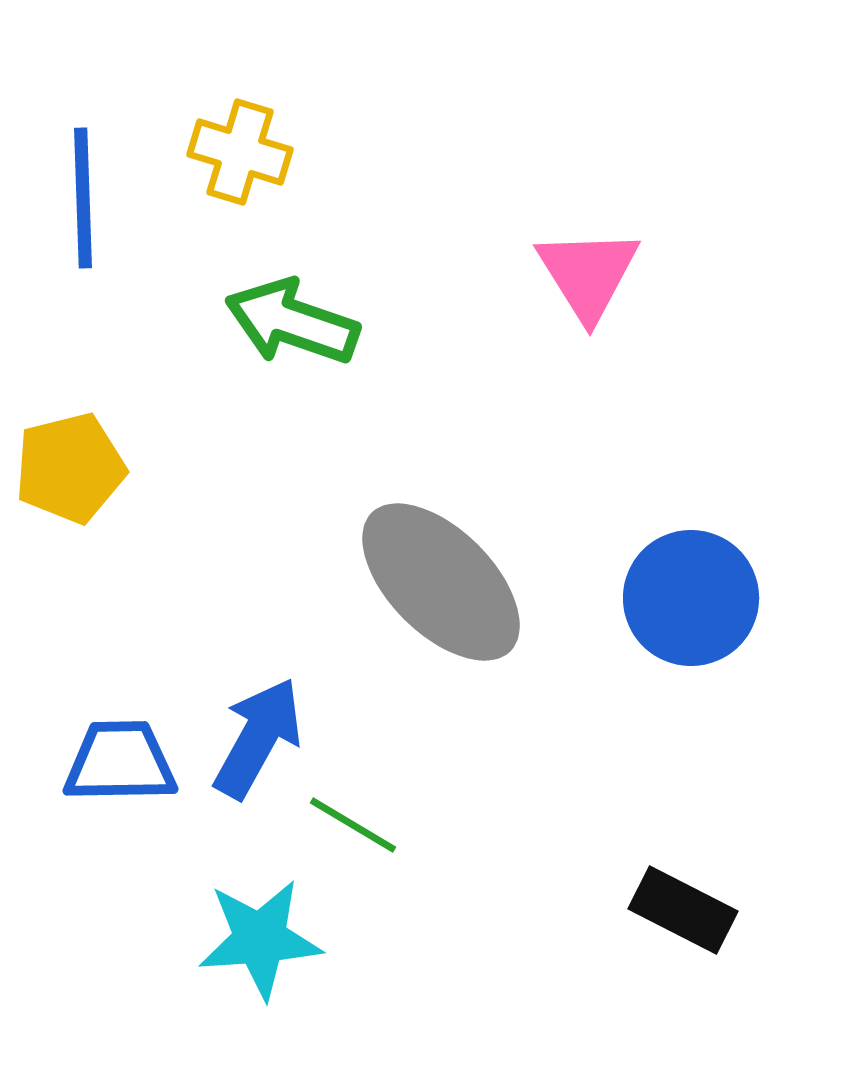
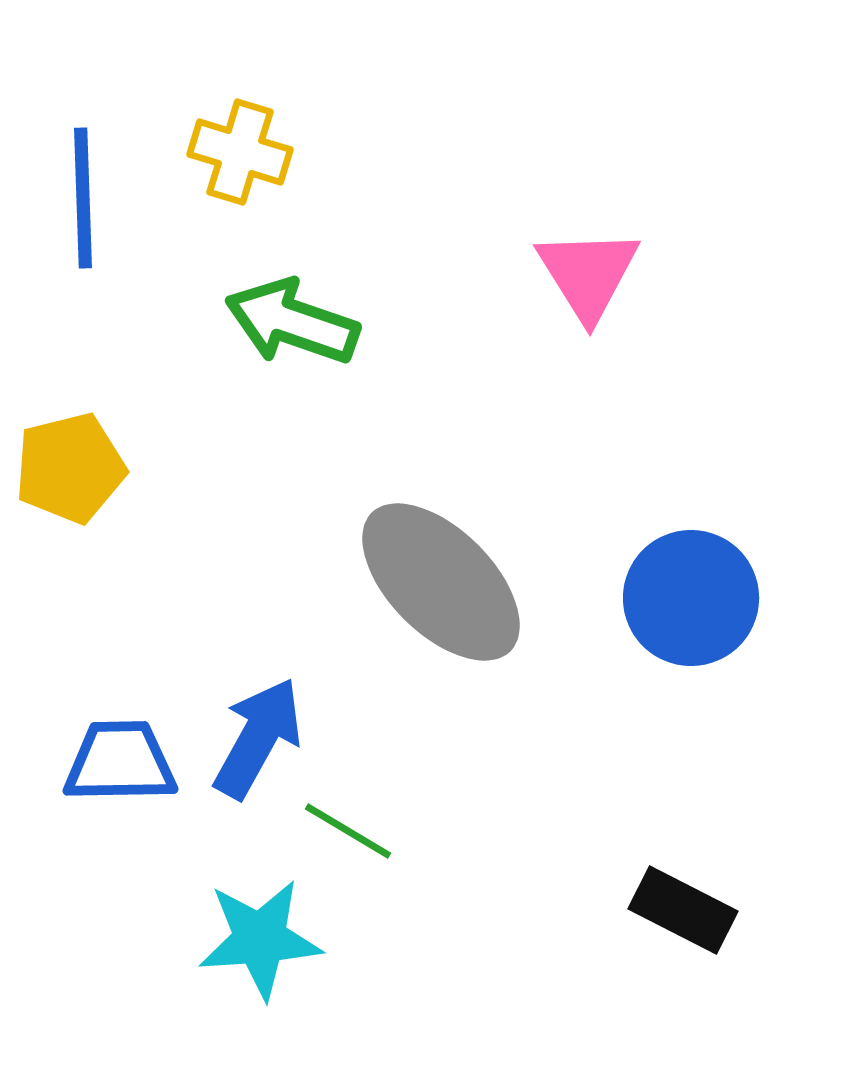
green line: moved 5 px left, 6 px down
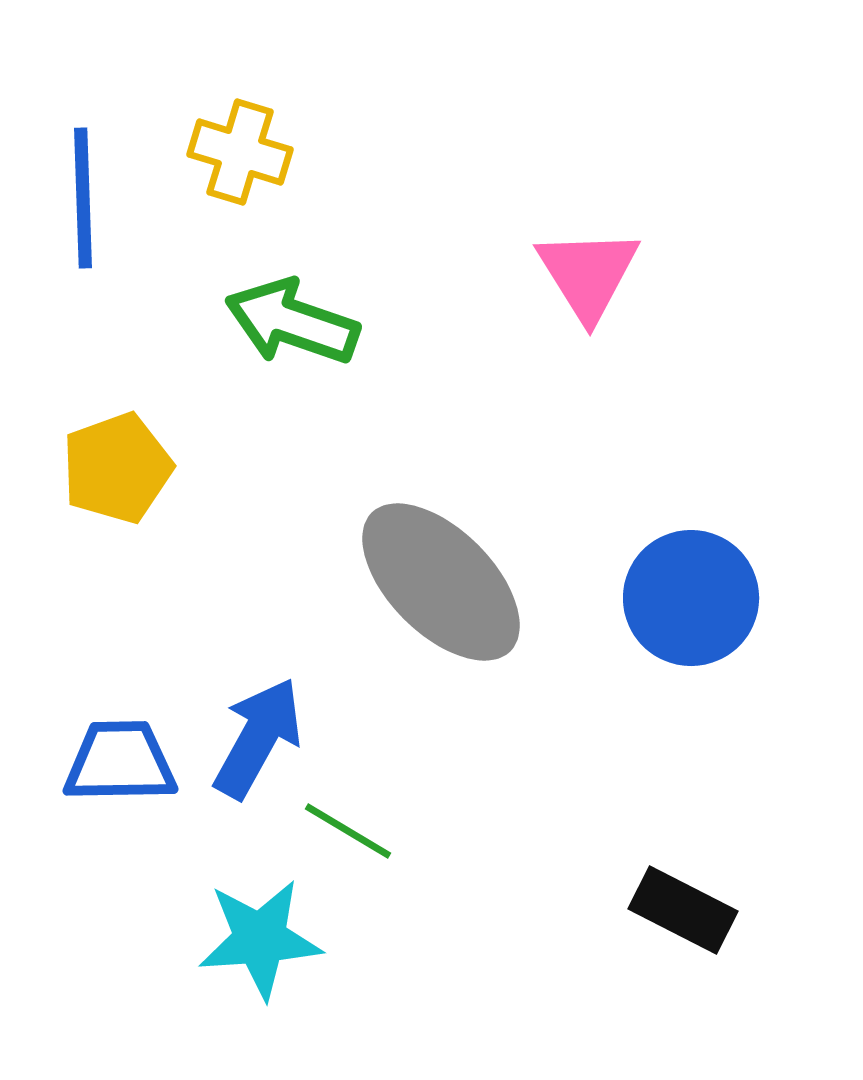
yellow pentagon: moved 47 px right; rotated 6 degrees counterclockwise
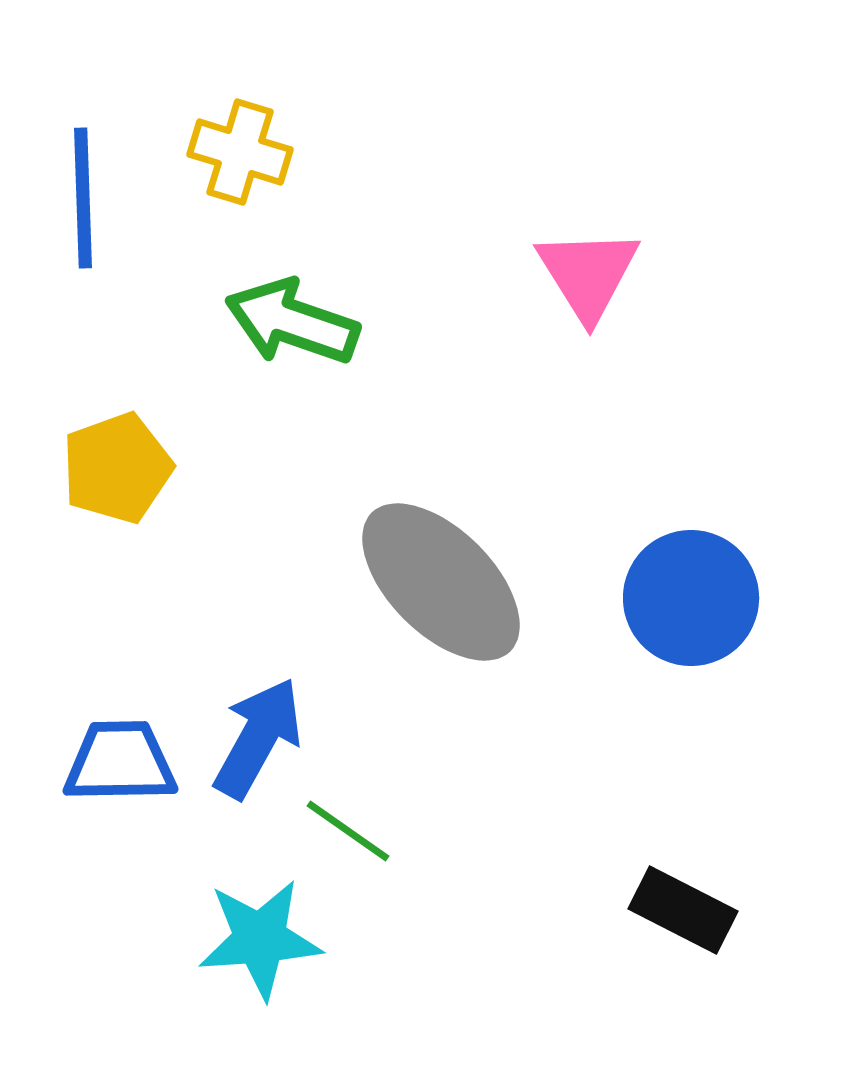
green line: rotated 4 degrees clockwise
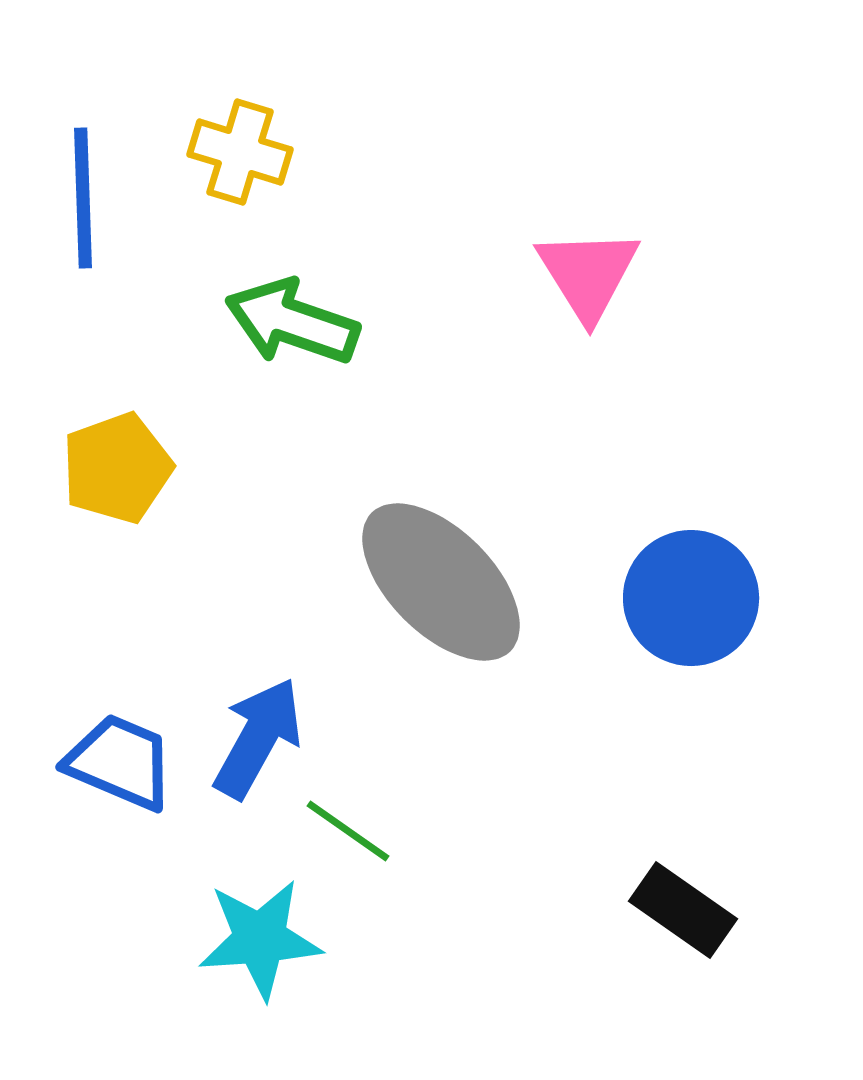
blue trapezoid: rotated 24 degrees clockwise
black rectangle: rotated 8 degrees clockwise
